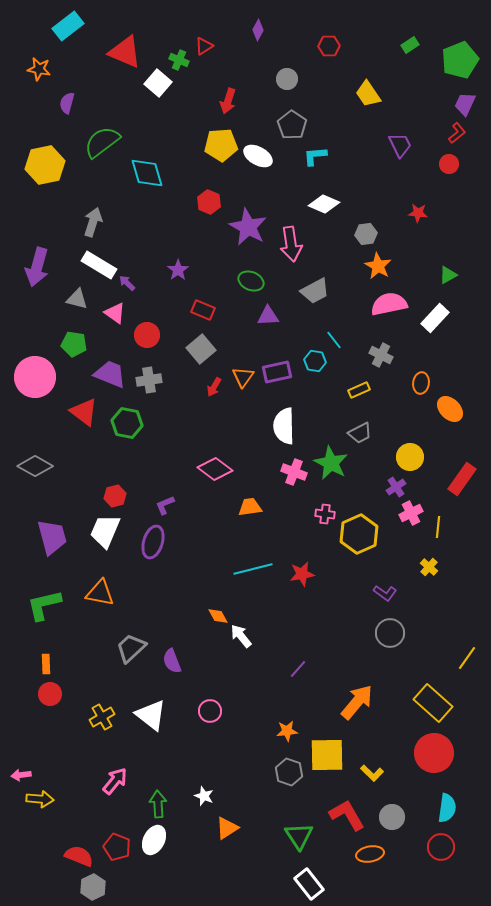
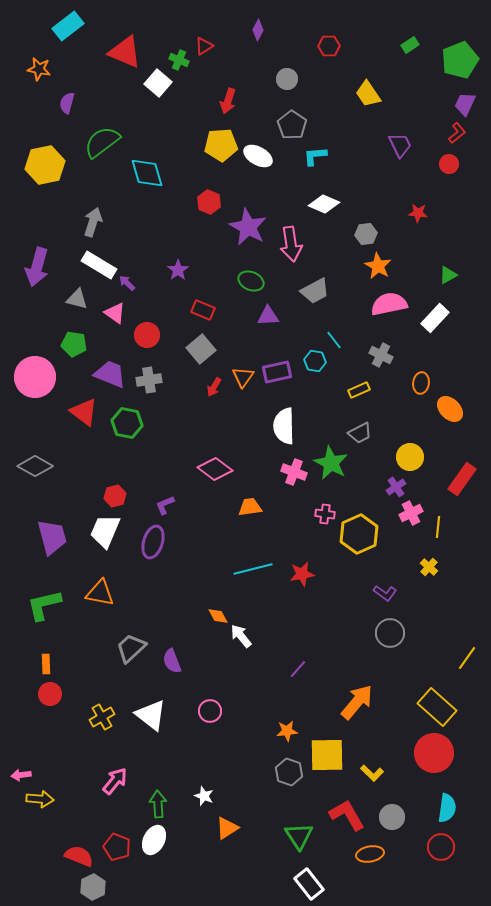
yellow rectangle at (433, 703): moved 4 px right, 4 px down
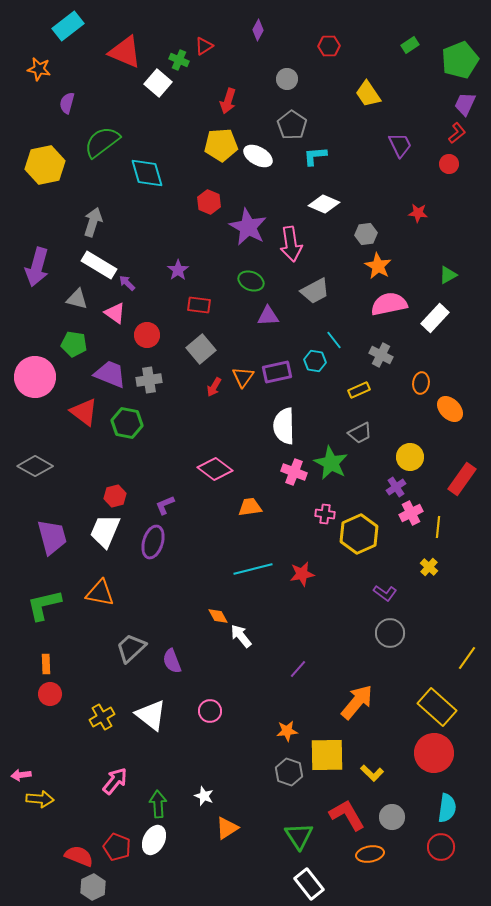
red rectangle at (203, 310): moved 4 px left, 5 px up; rotated 15 degrees counterclockwise
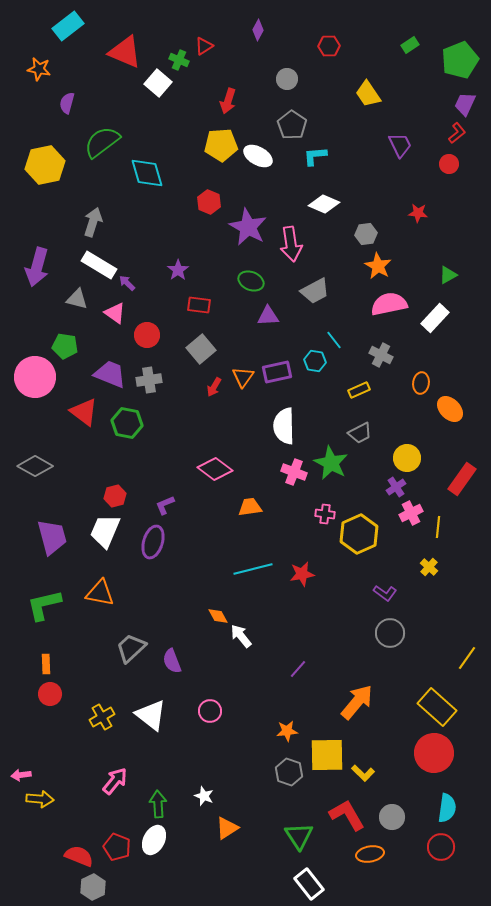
green pentagon at (74, 344): moved 9 px left, 2 px down
yellow circle at (410, 457): moved 3 px left, 1 px down
yellow L-shape at (372, 773): moved 9 px left
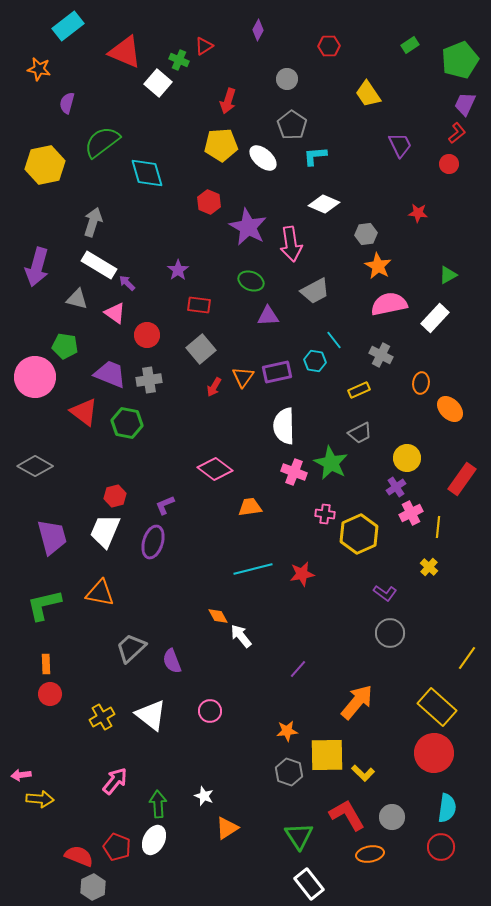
white ellipse at (258, 156): moved 5 px right, 2 px down; rotated 12 degrees clockwise
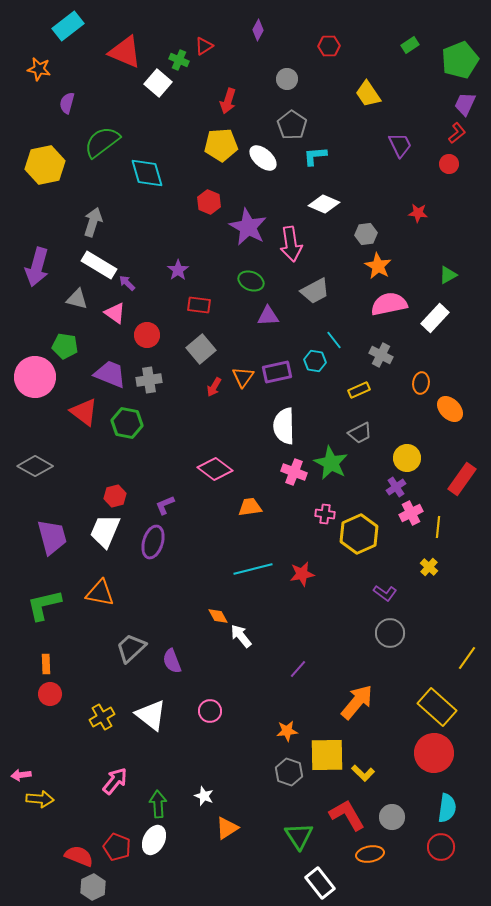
white rectangle at (309, 884): moved 11 px right, 1 px up
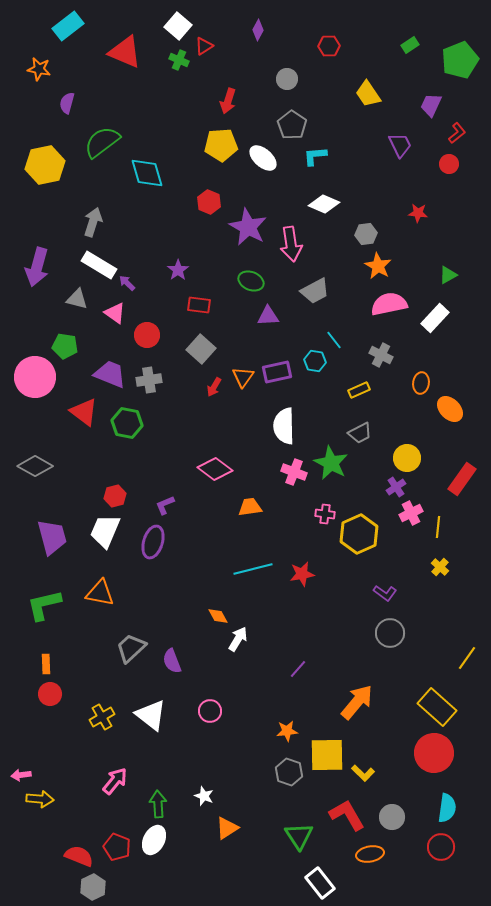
white square at (158, 83): moved 20 px right, 57 px up
purple trapezoid at (465, 104): moved 34 px left, 1 px down
gray square at (201, 349): rotated 8 degrees counterclockwise
yellow cross at (429, 567): moved 11 px right
white arrow at (241, 636): moved 3 px left, 3 px down; rotated 70 degrees clockwise
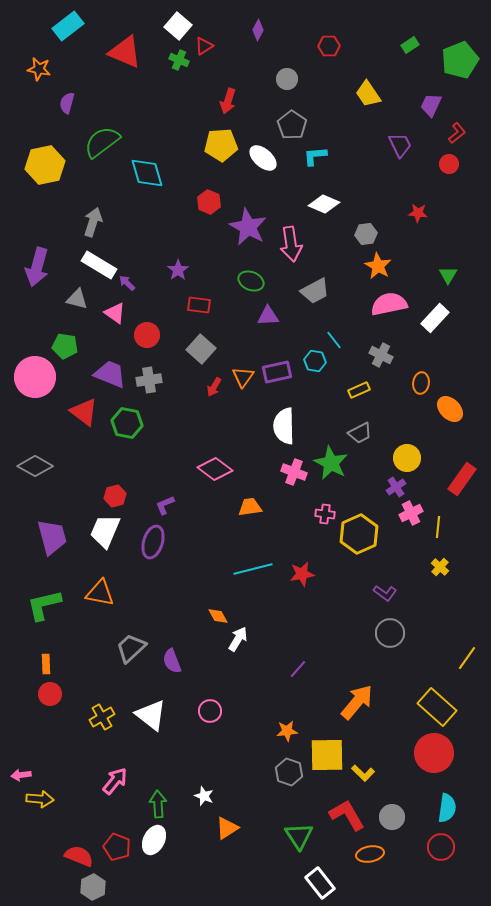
green triangle at (448, 275): rotated 30 degrees counterclockwise
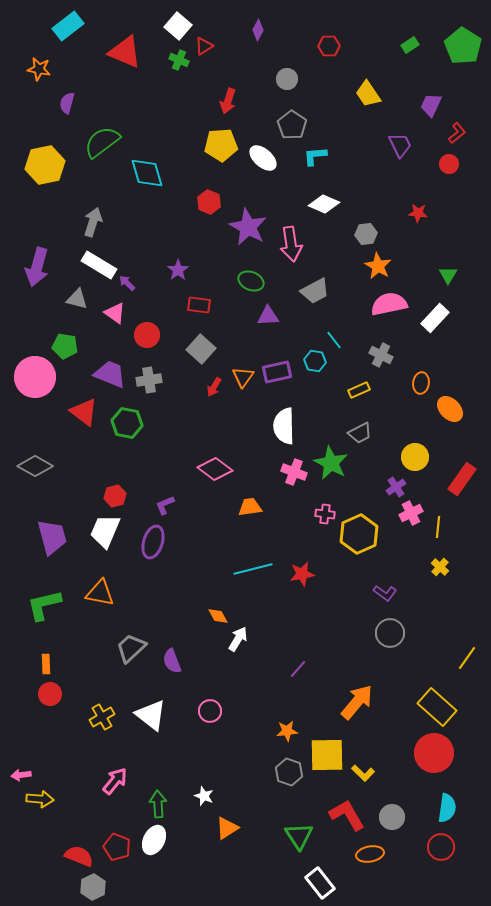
green pentagon at (460, 60): moved 3 px right, 14 px up; rotated 18 degrees counterclockwise
yellow circle at (407, 458): moved 8 px right, 1 px up
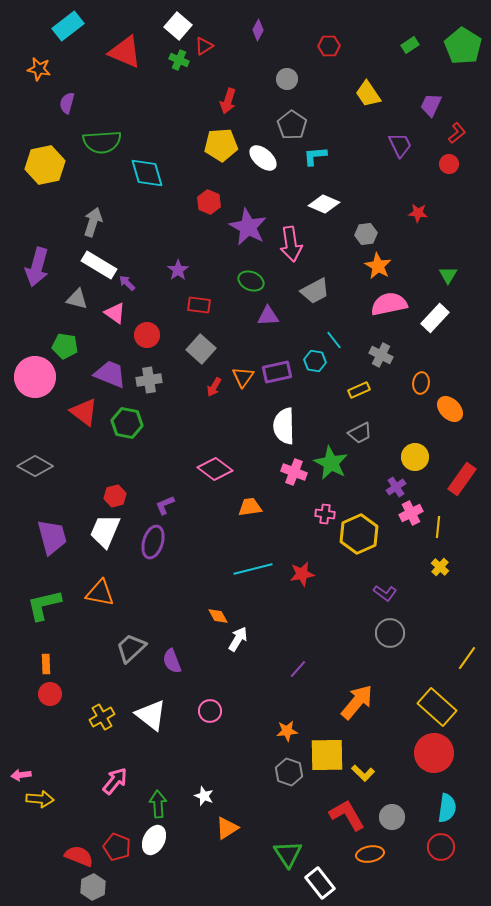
green semicircle at (102, 142): rotated 147 degrees counterclockwise
green triangle at (299, 836): moved 11 px left, 18 px down
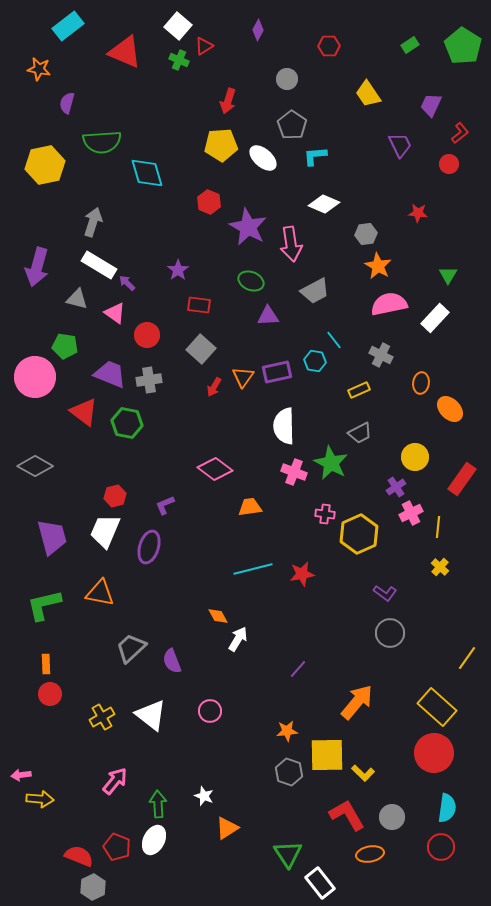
red L-shape at (457, 133): moved 3 px right
purple ellipse at (153, 542): moved 4 px left, 5 px down
